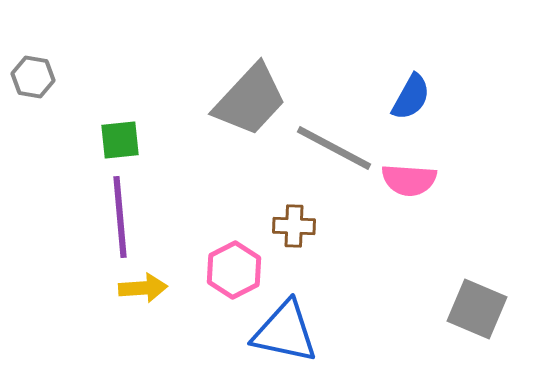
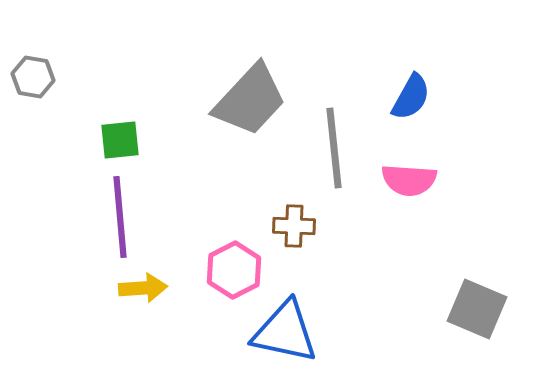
gray line: rotated 56 degrees clockwise
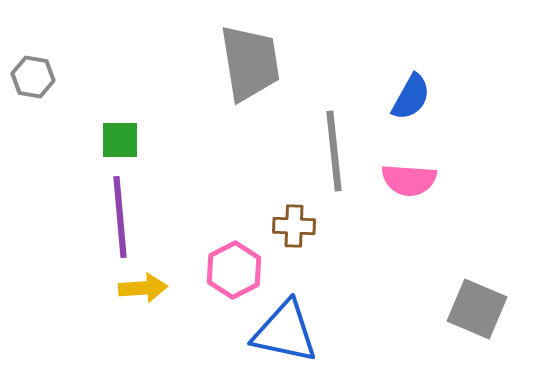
gray trapezoid: moved 37 px up; rotated 52 degrees counterclockwise
green square: rotated 6 degrees clockwise
gray line: moved 3 px down
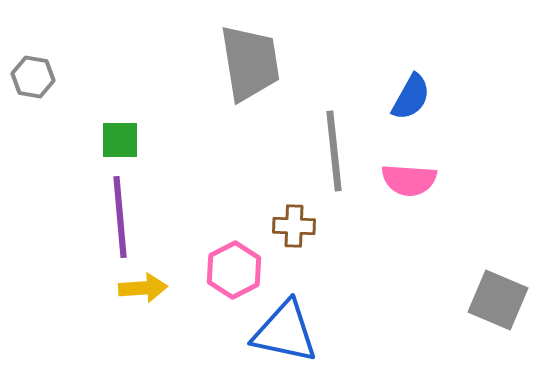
gray square: moved 21 px right, 9 px up
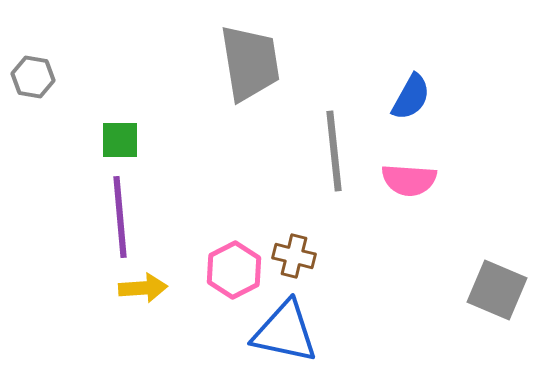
brown cross: moved 30 px down; rotated 12 degrees clockwise
gray square: moved 1 px left, 10 px up
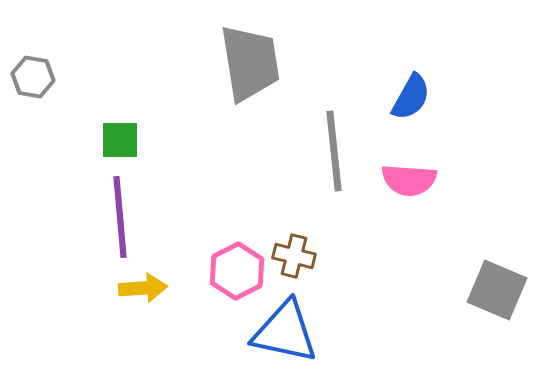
pink hexagon: moved 3 px right, 1 px down
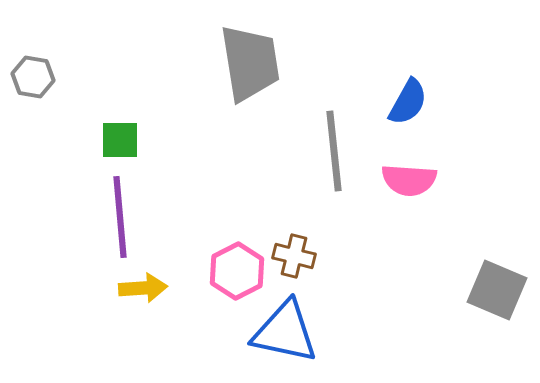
blue semicircle: moved 3 px left, 5 px down
